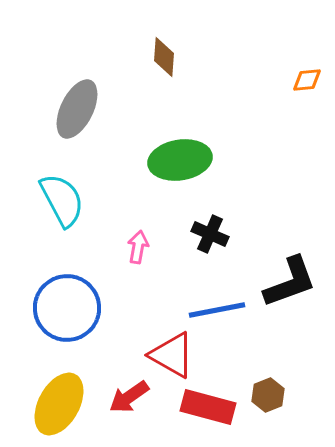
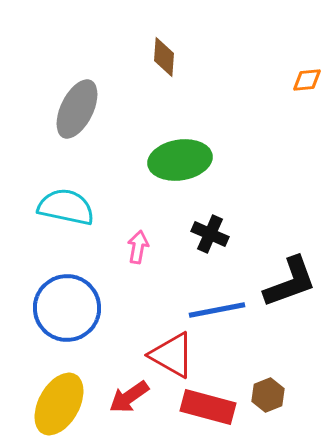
cyan semicircle: moved 4 px right, 7 px down; rotated 50 degrees counterclockwise
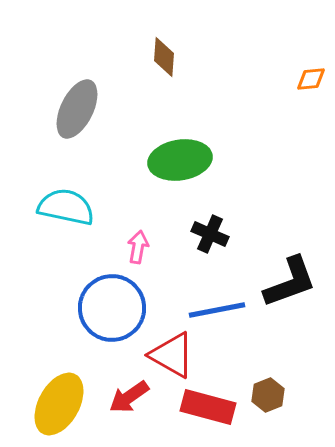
orange diamond: moved 4 px right, 1 px up
blue circle: moved 45 px right
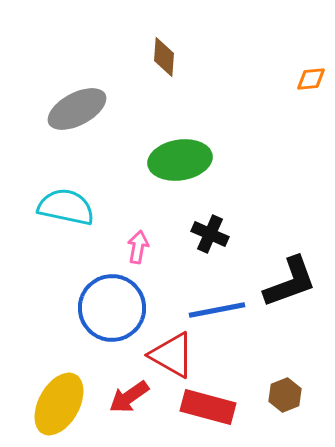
gray ellipse: rotated 36 degrees clockwise
brown hexagon: moved 17 px right
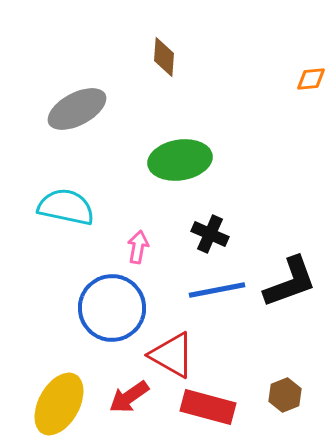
blue line: moved 20 px up
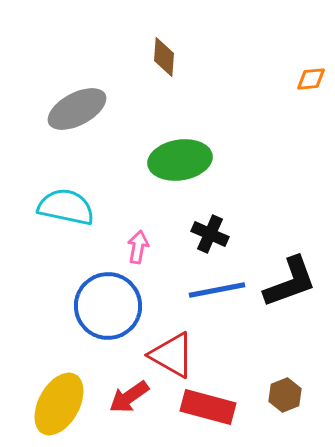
blue circle: moved 4 px left, 2 px up
